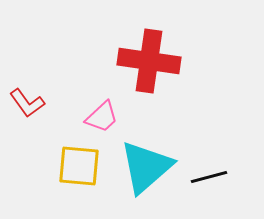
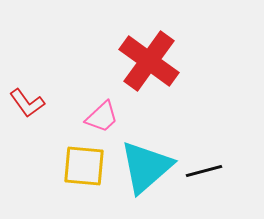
red cross: rotated 28 degrees clockwise
yellow square: moved 5 px right
black line: moved 5 px left, 6 px up
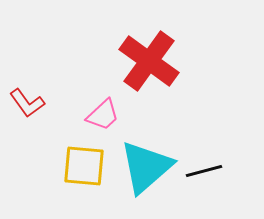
pink trapezoid: moved 1 px right, 2 px up
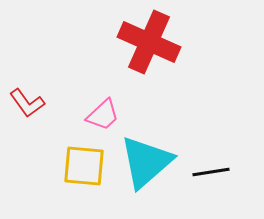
red cross: moved 19 px up; rotated 12 degrees counterclockwise
cyan triangle: moved 5 px up
black line: moved 7 px right, 1 px down; rotated 6 degrees clockwise
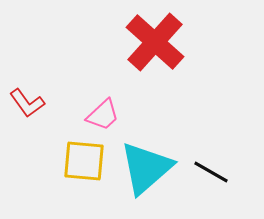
red cross: moved 6 px right; rotated 18 degrees clockwise
cyan triangle: moved 6 px down
yellow square: moved 5 px up
black line: rotated 39 degrees clockwise
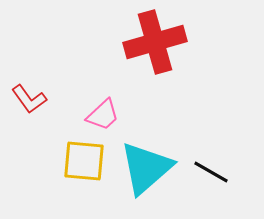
red cross: rotated 32 degrees clockwise
red L-shape: moved 2 px right, 4 px up
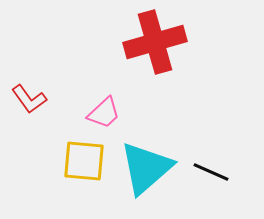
pink trapezoid: moved 1 px right, 2 px up
black line: rotated 6 degrees counterclockwise
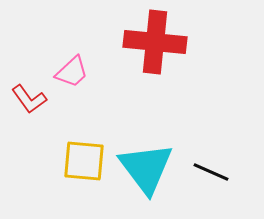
red cross: rotated 22 degrees clockwise
pink trapezoid: moved 32 px left, 41 px up
cyan triangle: rotated 26 degrees counterclockwise
